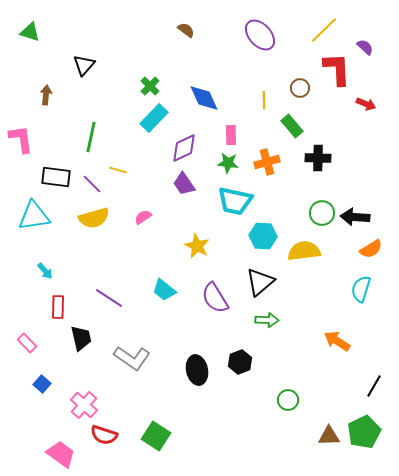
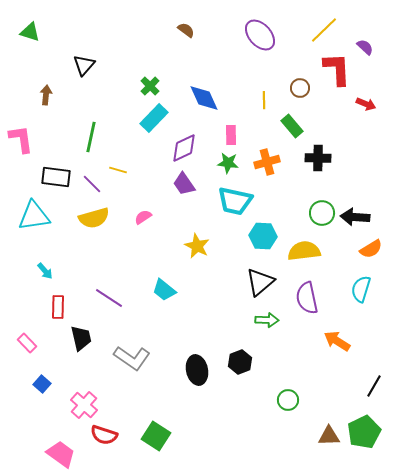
purple semicircle at (215, 298): moved 92 px right; rotated 20 degrees clockwise
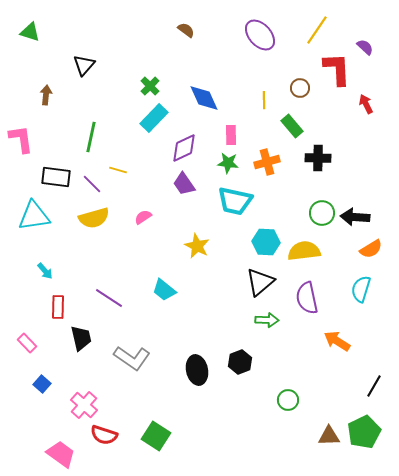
yellow line at (324, 30): moved 7 px left; rotated 12 degrees counterclockwise
red arrow at (366, 104): rotated 138 degrees counterclockwise
cyan hexagon at (263, 236): moved 3 px right, 6 px down
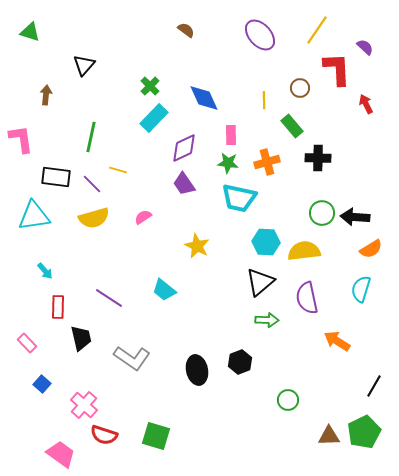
cyan trapezoid at (235, 201): moved 4 px right, 3 px up
green square at (156, 436): rotated 16 degrees counterclockwise
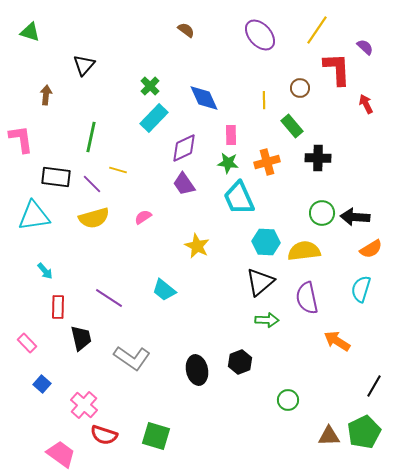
cyan trapezoid at (239, 198): rotated 54 degrees clockwise
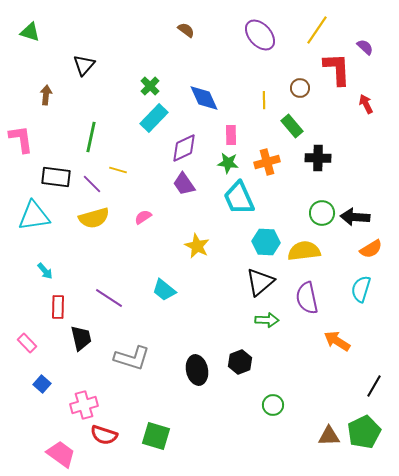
gray L-shape at (132, 358): rotated 18 degrees counterclockwise
green circle at (288, 400): moved 15 px left, 5 px down
pink cross at (84, 405): rotated 32 degrees clockwise
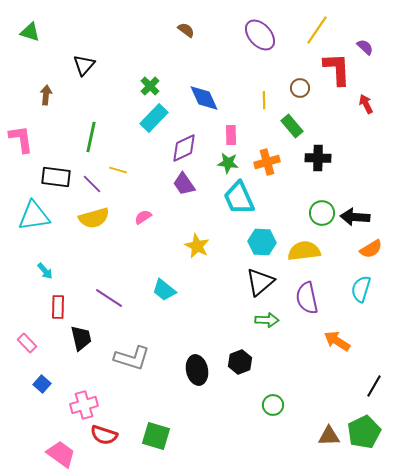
cyan hexagon at (266, 242): moved 4 px left
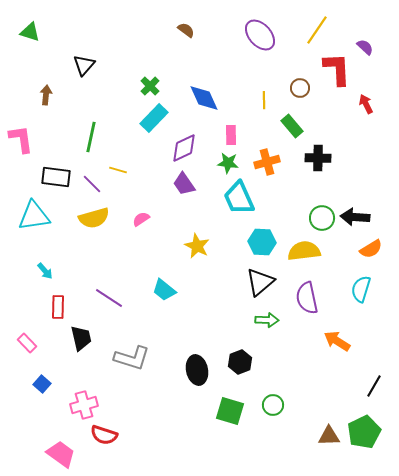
green circle at (322, 213): moved 5 px down
pink semicircle at (143, 217): moved 2 px left, 2 px down
green square at (156, 436): moved 74 px right, 25 px up
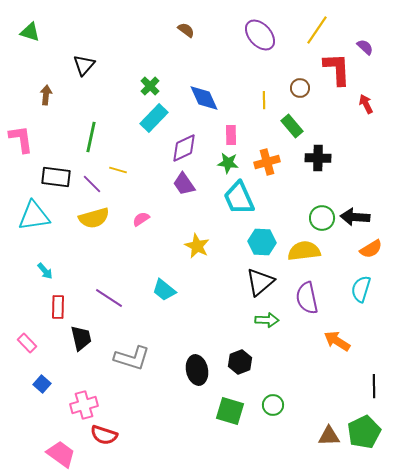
black line at (374, 386): rotated 30 degrees counterclockwise
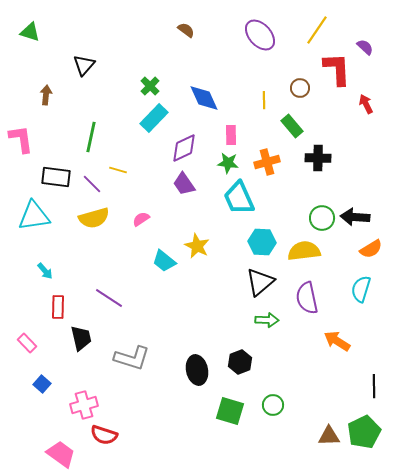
cyan trapezoid at (164, 290): moved 29 px up
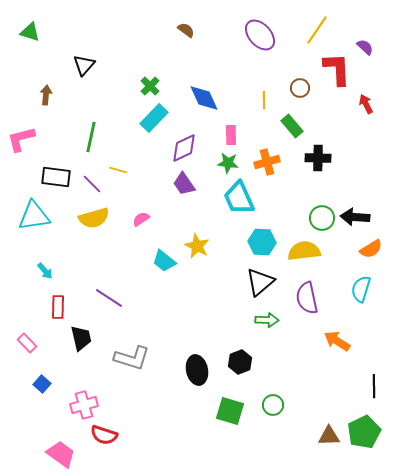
pink L-shape at (21, 139): rotated 96 degrees counterclockwise
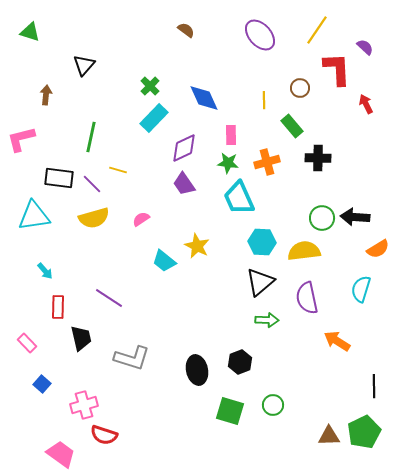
black rectangle at (56, 177): moved 3 px right, 1 px down
orange semicircle at (371, 249): moved 7 px right
